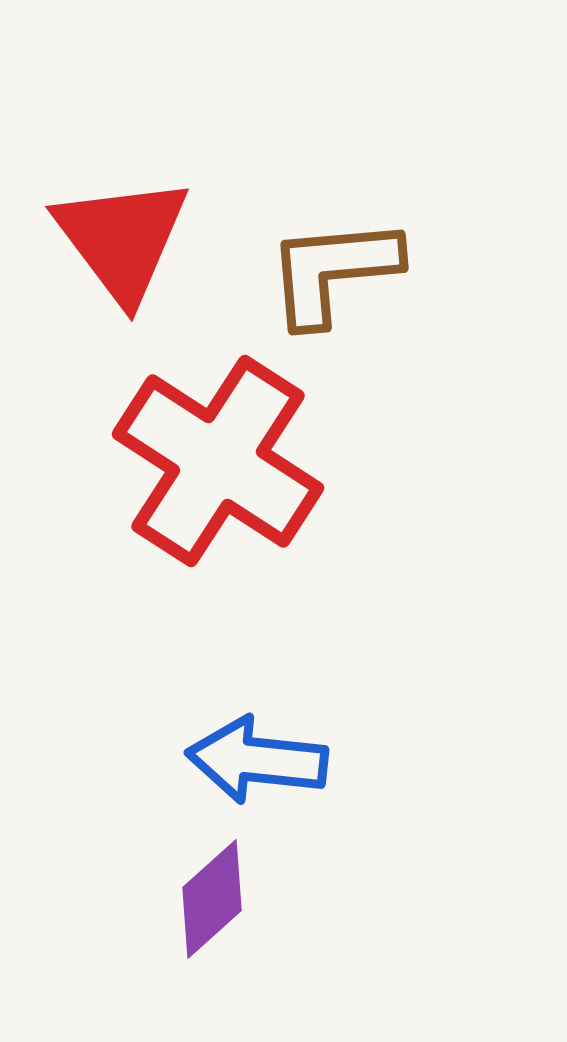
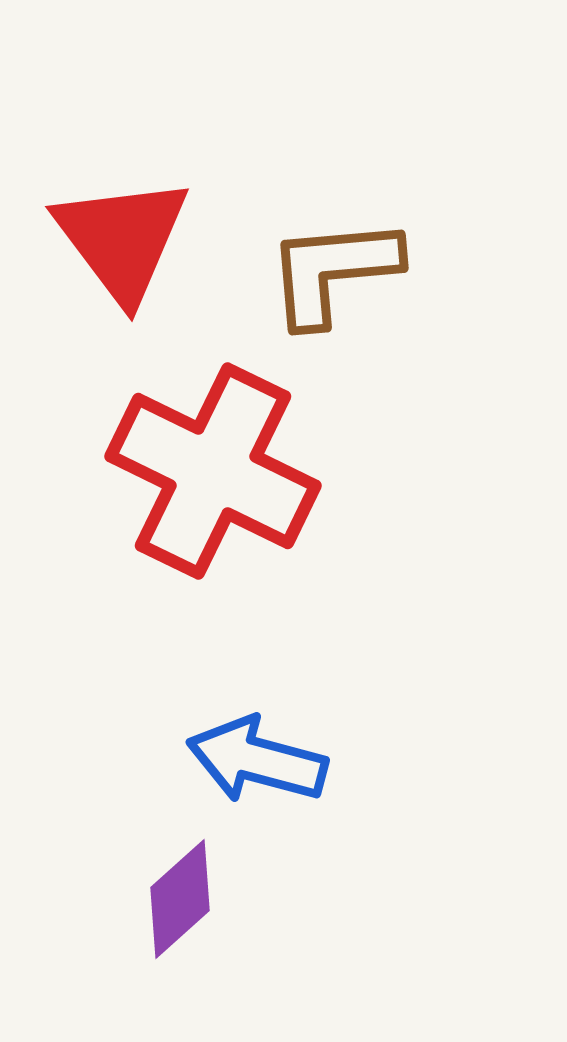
red cross: moved 5 px left, 10 px down; rotated 7 degrees counterclockwise
blue arrow: rotated 9 degrees clockwise
purple diamond: moved 32 px left
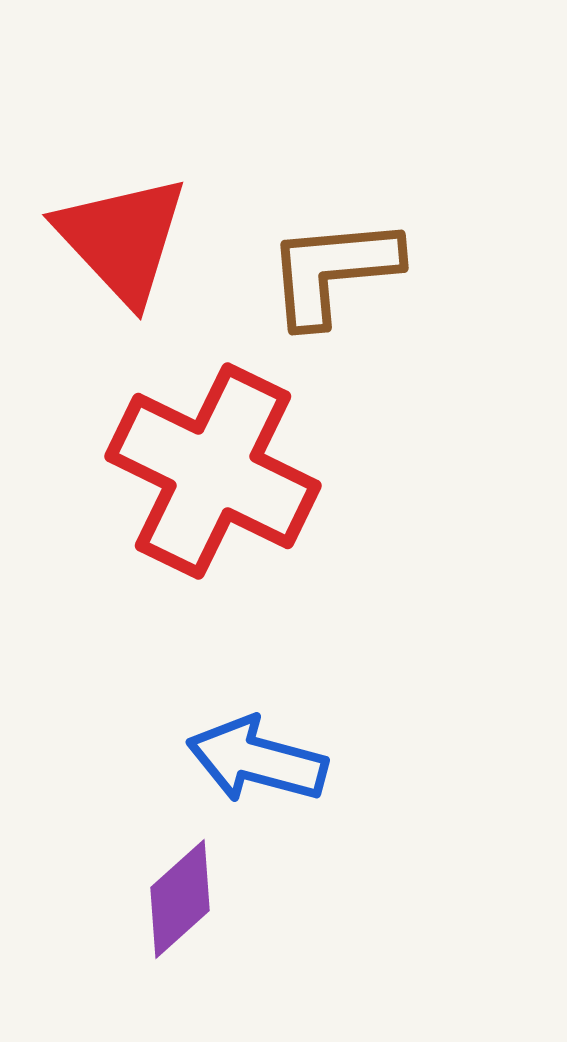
red triangle: rotated 6 degrees counterclockwise
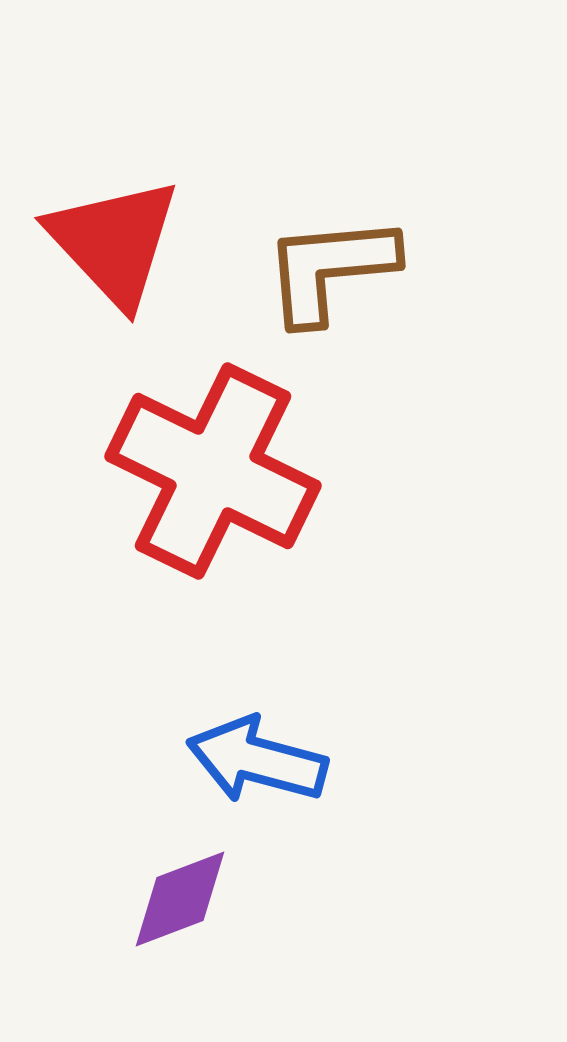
red triangle: moved 8 px left, 3 px down
brown L-shape: moved 3 px left, 2 px up
purple diamond: rotated 21 degrees clockwise
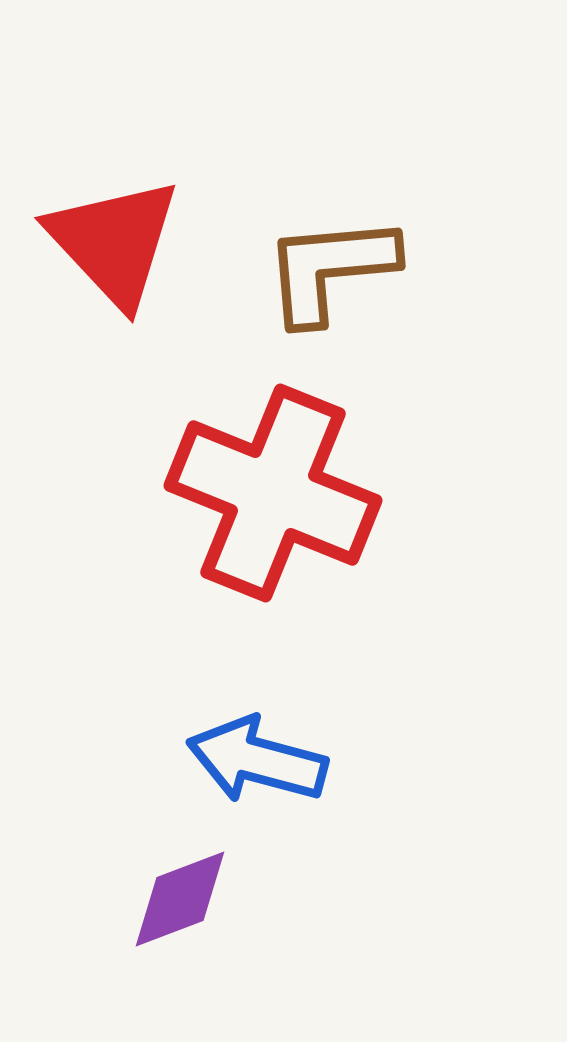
red cross: moved 60 px right, 22 px down; rotated 4 degrees counterclockwise
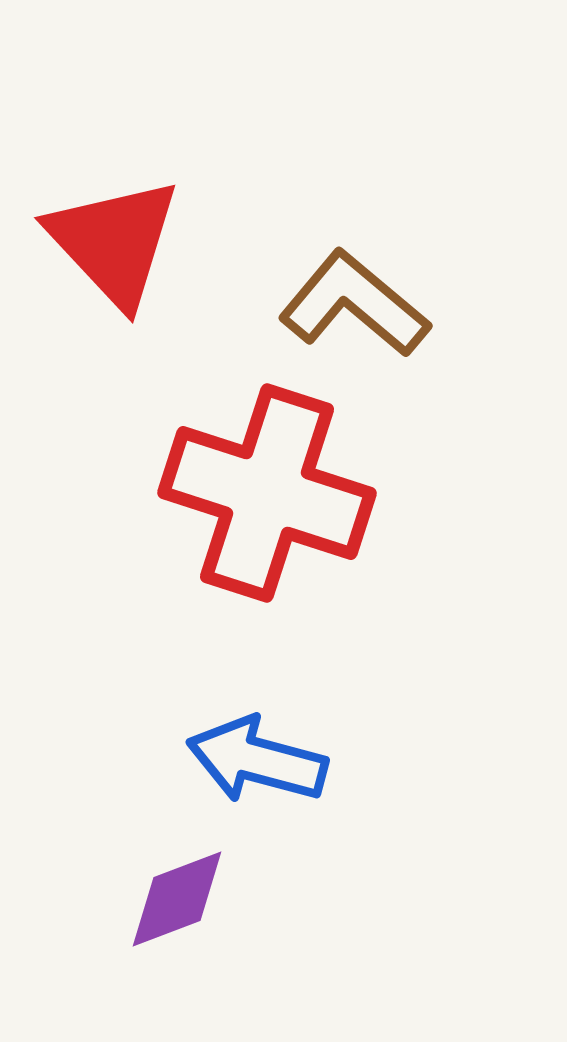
brown L-shape: moved 24 px right, 35 px down; rotated 45 degrees clockwise
red cross: moved 6 px left; rotated 4 degrees counterclockwise
purple diamond: moved 3 px left
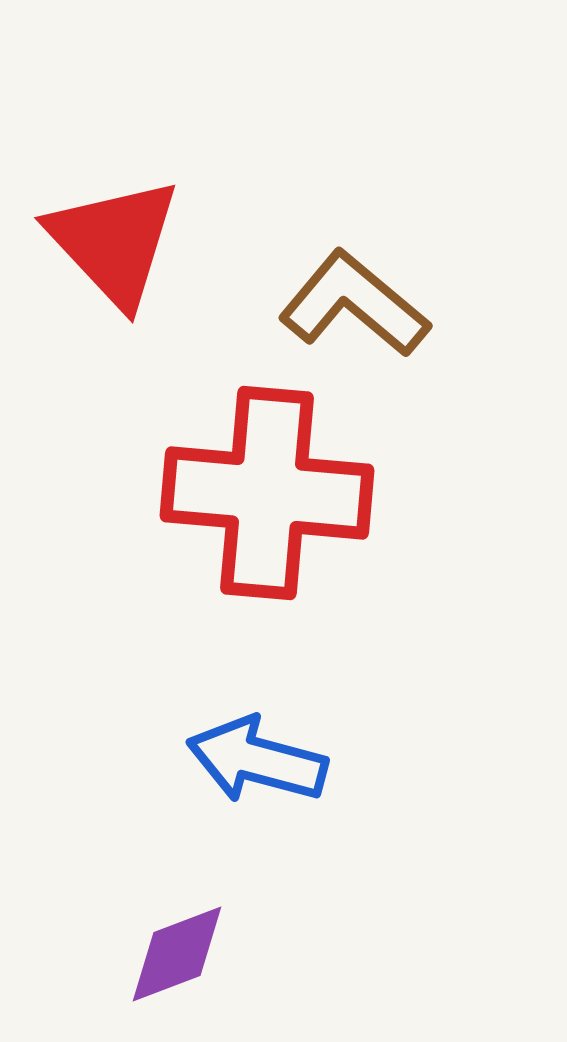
red cross: rotated 13 degrees counterclockwise
purple diamond: moved 55 px down
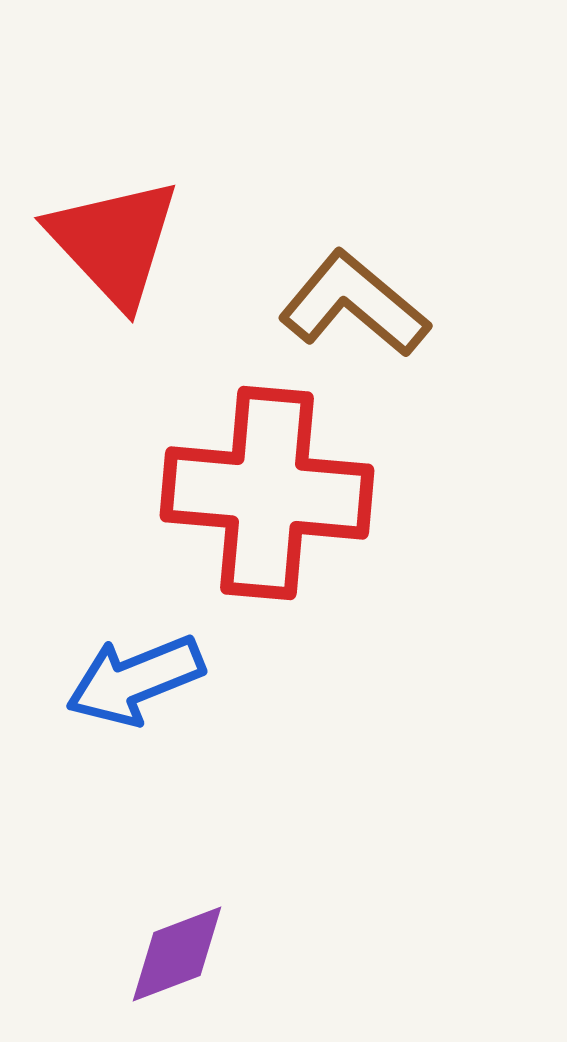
blue arrow: moved 122 px left, 80 px up; rotated 37 degrees counterclockwise
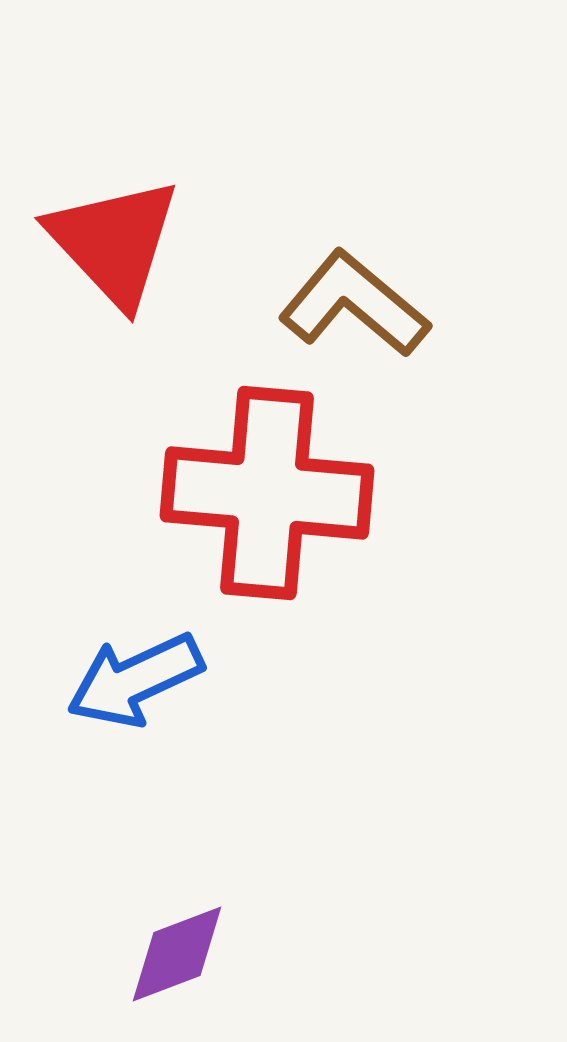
blue arrow: rotated 3 degrees counterclockwise
